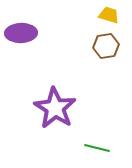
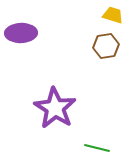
yellow trapezoid: moved 4 px right
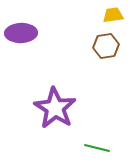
yellow trapezoid: rotated 25 degrees counterclockwise
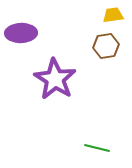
purple star: moved 29 px up
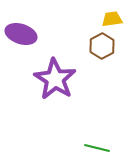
yellow trapezoid: moved 1 px left, 4 px down
purple ellipse: moved 1 px down; rotated 20 degrees clockwise
brown hexagon: moved 4 px left; rotated 20 degrees counterclockwise
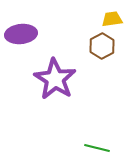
purple ellipse: rotated 24 degrees counterclockwise
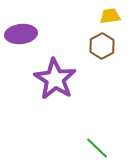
yellow trapezoid: moved 2 px left, 3 px up
green line: rotated 30 degrees clockwise
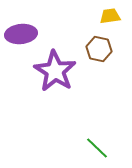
brown hexagon: moved 3 px left, 3 px down; rotated 20 degrees counterclockwise
purple star: moved 8 px up
